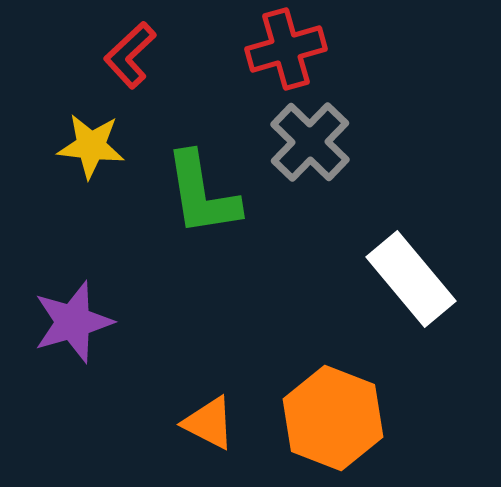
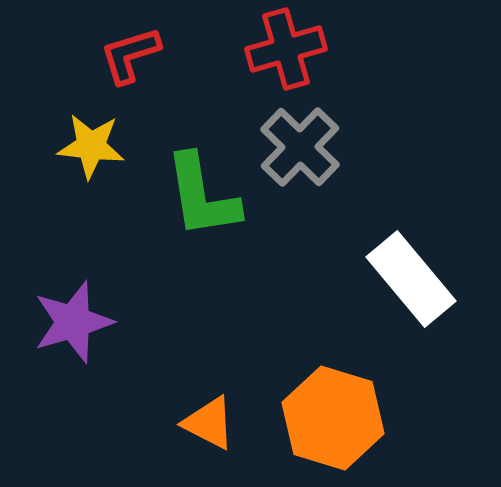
red L-shape: rotated 26 degrees clockwise
gray cross: moved 10 px left, 5 px down
green L-shape: moved 2 px down
orange hexagon: rotated 4 degrees counterclockwise
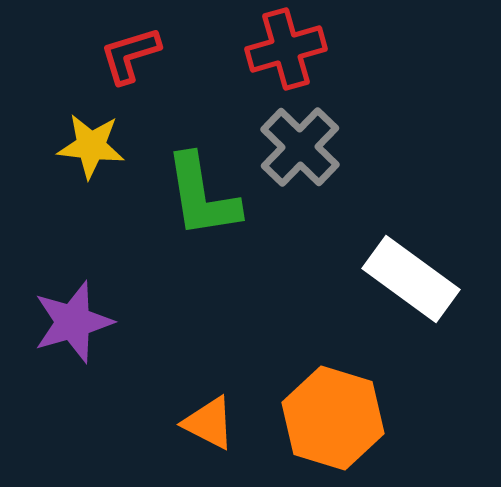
white rectangle: rotated 14 degrees counterclockwise
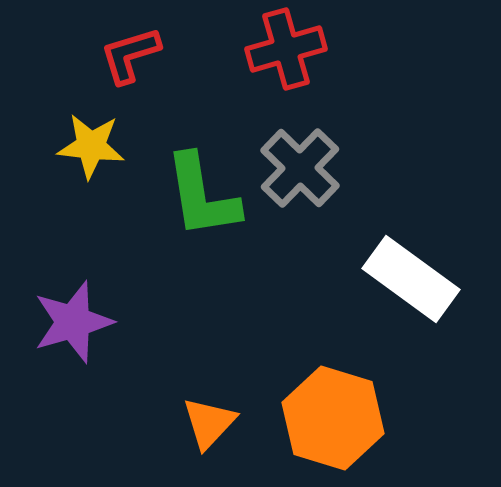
gray cross: moved 21 px down
orange triangle: rotated 46 degrees clockwise
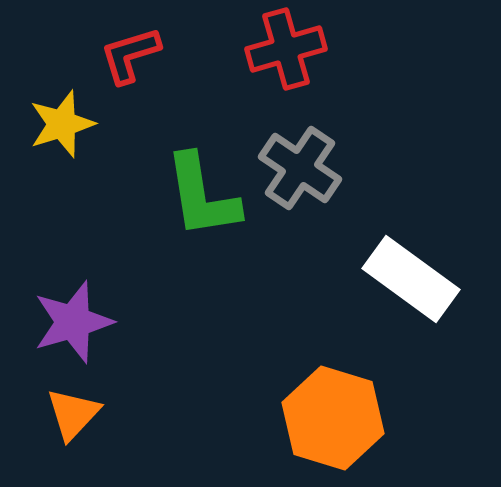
yellow star: moved 29 px left, 22 px up; rotated 24 degrees counterclockwise
gray cross: rotated 10 degrees counterclockwise
orange triangle: moved 136 px left, 9 px up
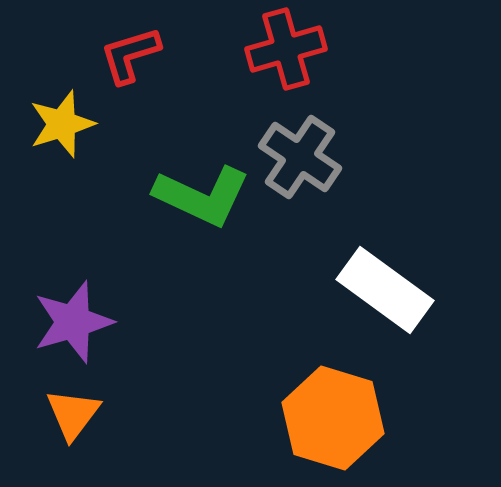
gray cross: moved 11 px up
green L-shape: rotated 56 degrees counterclockwise
white rectangle: moved 26 px left, 11 px down
orange triangle: rotated 6 degrees counterclockwise
